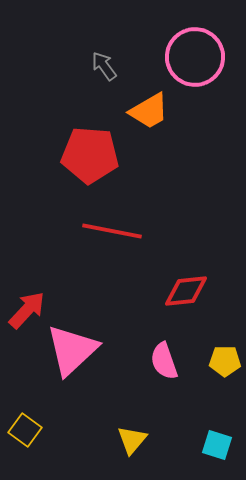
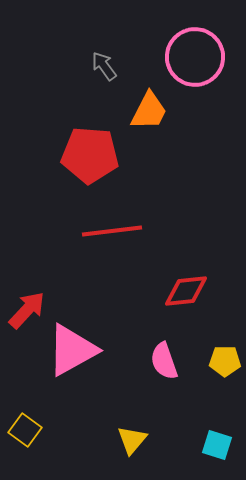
orange trapezoid: rotated 33 degrees counterclockwise
red line: rotated 18 degrees counterclockwise
pink triangle: rotated 14 degrees clockwise
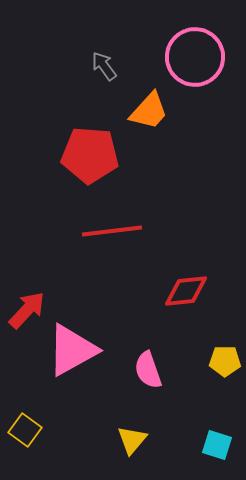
orange trapezoid: rotated 15 degrees clockwise
pink semicircle: moved 16 px left, 9 px down
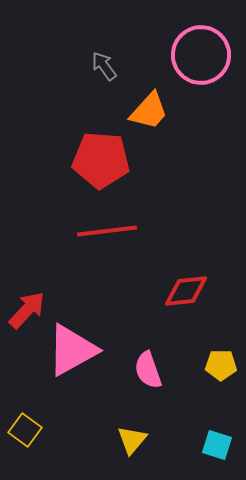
pink circle: moved 6 px right, 2 px up
red pentagon: moved 11 px right, 5 px down
red line: moved 5 px left
yellow pentagon: moved 4 px left, 4 px down
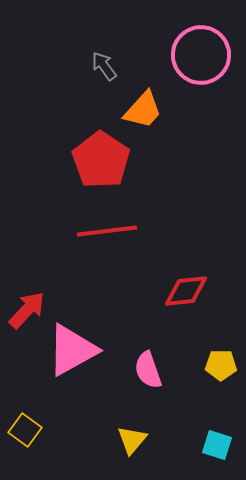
orange trapezoid: moved 6 px left, 1 px up
red pentagon: rotated 30 degrees clockwise
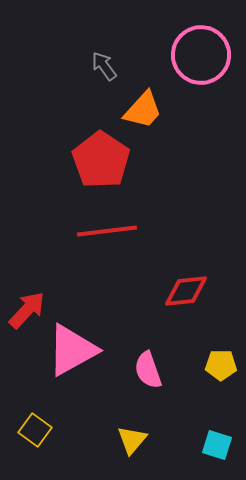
yellow square: moved 10 px right
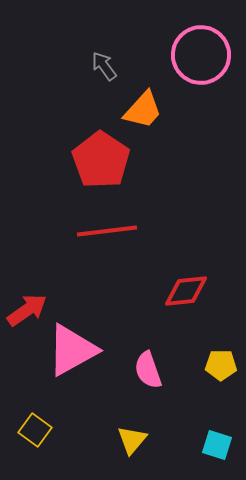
red arrow: rotated 12 degrees clockwise
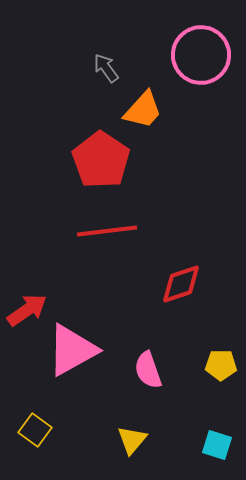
gray arrow: moved 2 px right, 2 px down
red diamond: moved 5 px left, 7 px up; rotated 12 degrees counterclockwise
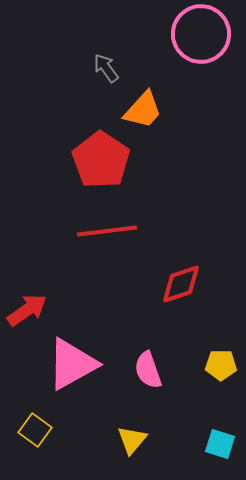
pink circle: moved 21 px up
pink triangle: moved 14 px down
cyan square: moved 3 px right, 1 px up
